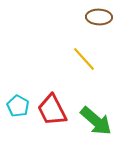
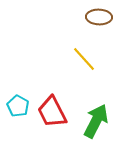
red trapezoid: moved 2 px down
green arrow: rotated 104 degrees counterclockwise
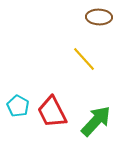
green arrow: rotated 16 degrees clockwise
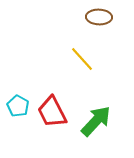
yellow line: moved 2 px left
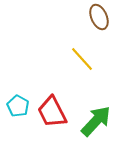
brown ellipse: rotated 65 degrees clockwise
